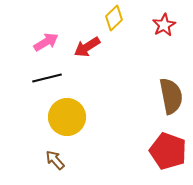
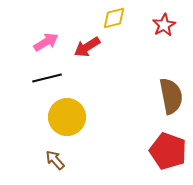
yellow diamond: rotated 30 degrees clockwise
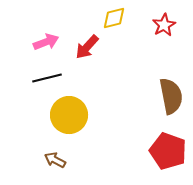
pink arrow: rotated 10 degrees clockwise
red arrow: rotated 16 degrees counterclockwise
yellow circle: moved 2 px right, 2 px up
brown arrow: rotated 20 degrees counterclockwise
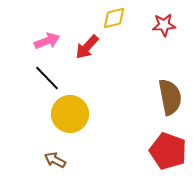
red star: rotated 25 degrees clockwise
pink arrow: moved 1 px right, 1 px up
black line: rotated 60 degrees clockwise
brown semicircle: moved 1 px left, 1 px down
yellow circle: moved 1 px right, 1 px up
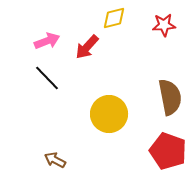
yellow circle: moved 39 px right
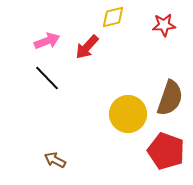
yellow diamond: moved 1 px left, 1 px up
brown semicircle: moved 1 px down; rotated 30 degrees clockwise
yellow circle: moved 19 px right
red pentagon: moved 2 px left
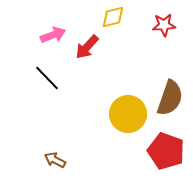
pink arrow: moved 6 px right, 6 px up
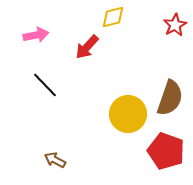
red star: moved 11 px right; rotated 25 degrees counterclockwise
pink arrow: moved 17 px left; rotated 10 degrees clockwise
black line: moved 2 px left, 7 px down
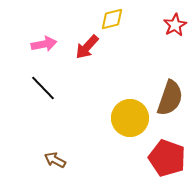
yellow diamond: moved 1 px left, 2 px down
pink arrow: moved 8 px right, 9 px down
black line: moved 2 px left, 3 px down
yellow circle: moved 2 px right, 4 px down
red pentagon: moved 1 px right, 7 px down
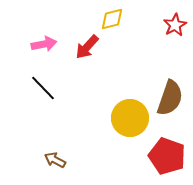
red pentagon: moved 2 px up
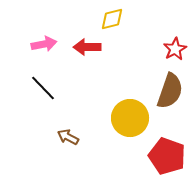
red star: moved 24 px down
red arrow: rotated 48 degrees clockwise
brown semicircle: moved 7 px up
brown arrow: moved 13 px right, 23 px up
